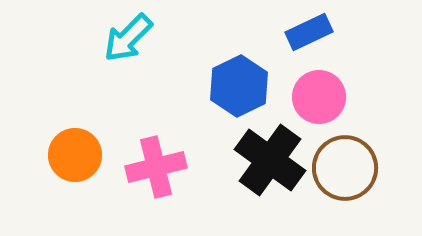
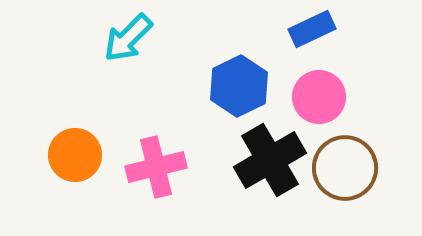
blue rectangle: moved 3 px right, 3 px up
black cross: rotated 24 degrees clockwise
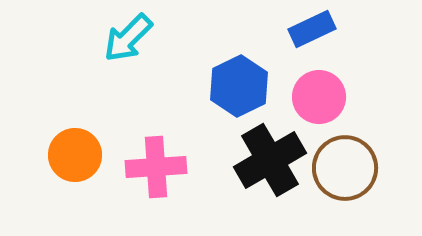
pink cross: rotated 10 degrees clockwise
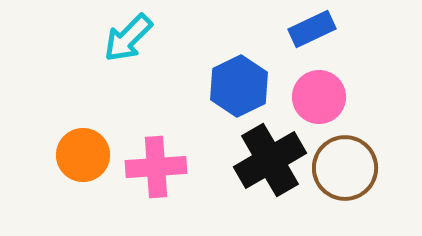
orange circle: moved 8 px right
